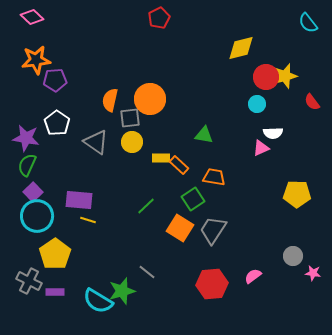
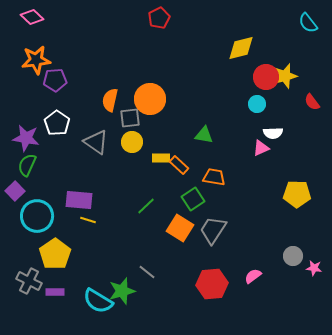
purple square at (33, 192): moved 18 px left, 1 px up
pink star at (313, 273): moved 1 px right, 5 px up
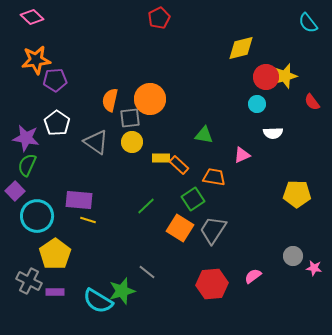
pink triangle at (261, 148): moved 19 px left, 7 px down
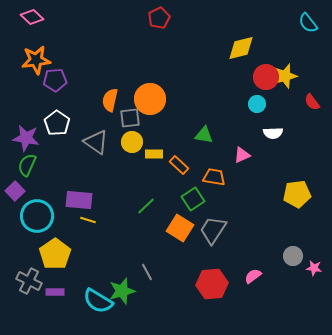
yellow rectangle at (161, 158): moved 7 px left, 4 px up
yellow pentagon at (297, 194): rotated 8 degrees counterclockwise
gray line at (147, 272): rotated 24 degrees clockwise
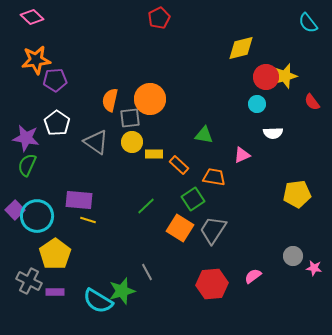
purple square at (15, 191): moved 19 px down
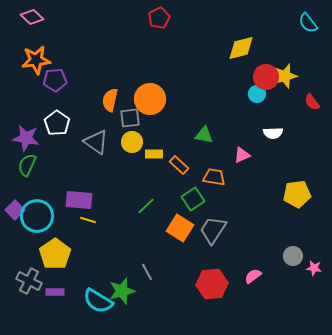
cyan circle at (257, 104): moved 10 px up
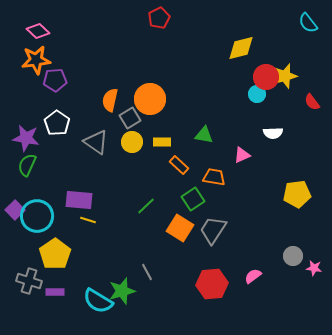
pink diamond at (32, 17): moved 6 px right, 14 px down
gray square at (130, 118): rotated 25 degrees counterclockwise
yellow rectangle at (154, 154): moved 8 px right, 12 px up
gray cross at (29, 281): rotated 10 degrees counterclockwise
